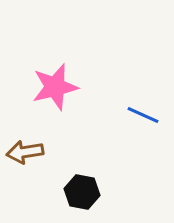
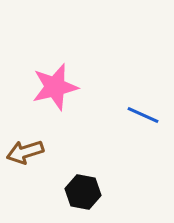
brown arrow: rotated 9 degrees counterclockwise
black hexagon: moved 1 px right
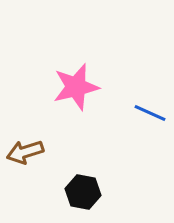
pink star: moved 21 px right
blue line: moved 7 px right, 2 px up
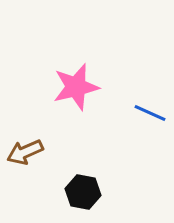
brown arrow: rotated 6 degrees counterclockwise
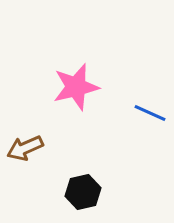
brown arrow: moved 4 px up
black hexagon: rotated 24 degrees counterclockwise
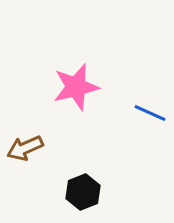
black hexagon: rotated 8 degrees counterclockwise
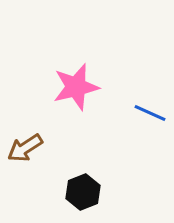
brown arrow: rotated 9 degrees counterclockwise
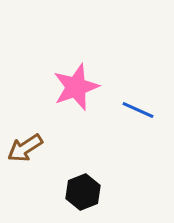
pink star: rotated 6 degrees counterclockwise
blue line: moved 12 px left, 3 px up
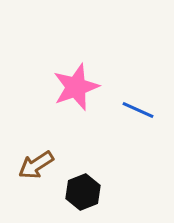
brown arrow: moved 11 px right, 17 px down
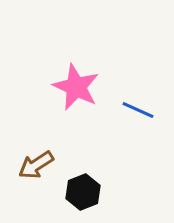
pink star: rotated 27 degrees counterclockwise
